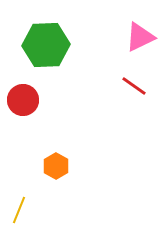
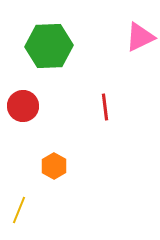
green hexagon: moved 3 px right, 1 px down
red line: moved 29 px left, 21 px down; rotated 48 degrees clockwise
red circle: moved 6 px down
orange hexagon: moved 2 px left
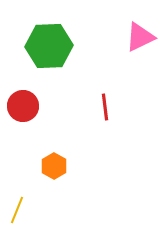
yellow line: moved 2 px left
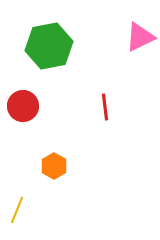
green hexagon: rotated 9 degrees counterclockwise
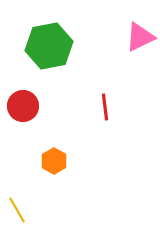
orange hexagon: moved 5 px up
yellow line: rotated 52 degrees counterclockwise
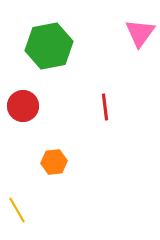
pink triangle: moved 4 px up; rotated 28 degrees counterclockwise
orange hexagon: moved 1 px down; rotated 25 degrees clockwise
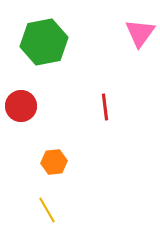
green hexagon: moved 5 px left, 4 px up
red circle: moved 2 px left
yellow line: moved 30 px right
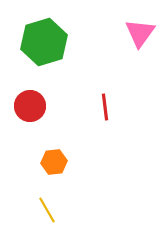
green hexagon: rotated 6 degrees counterclockwise
red circle: moved 9 px right
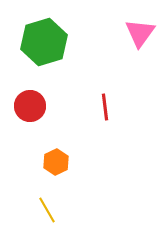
orange hexagon: moved 2 px right; rotated 20 degrees counterclockwise
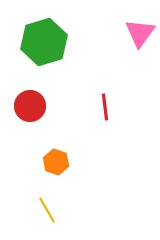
orange hexagon: rotated 15 degrees counterclockwise
